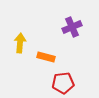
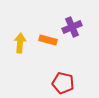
orange rectangle: moved 2 px right, 17 px up
red pentagon: rotated 20 degrees clockwise
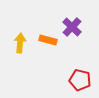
purple cross: rotated 24 degrees counterclockwise
red pentagon: moved 17 px right, 3 px up
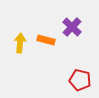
orange rectangle: moved 2 px left
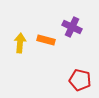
purple cross: rotated 18 degrees counterclockwise
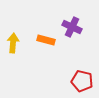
yellow arrow: moved 7 px left
red pentagon: moved 2 px right, 1 px down
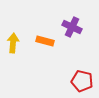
orange rectangle: moved 1 px left, 1 px down
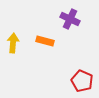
purple cross: moved 2 px left, 8 px up
red pentagon: rotated 10 degrees clockwise
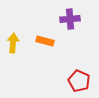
purple cross: rotated 30 degrees counterclockwise
red pentagon: moved 3 px left
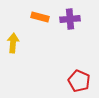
orange rectangle: moved 5 px left, 24 px up
